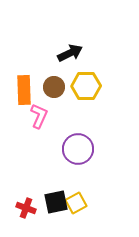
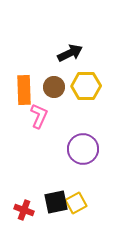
purple circle: moved 5 px right
red cross: moved 2 px left, 2 px down
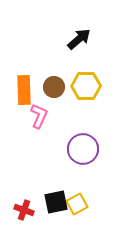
black arrow: moved 9 px right, 14 px up; rotated 15 degrees counterclockwise
yellow square: moved 1 px right, 1 px down
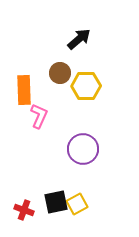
brown circle: moved 6 px right, 14 px up
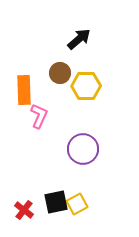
red cross: rotated 18 degrees clockwise
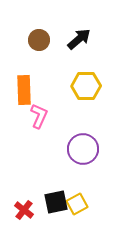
brown circle: moved 21 px left, 33 px up
